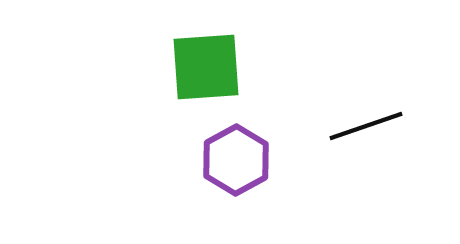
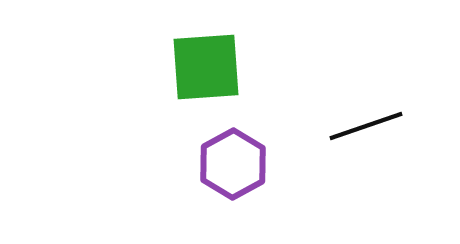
purple hexagon: moved 3 px left, 4 px down
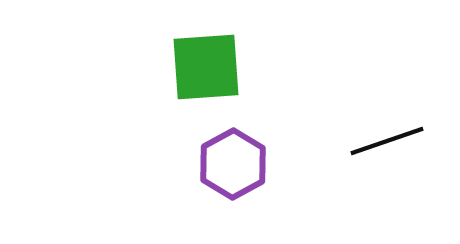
black line: moved 21 px right, 15 px down
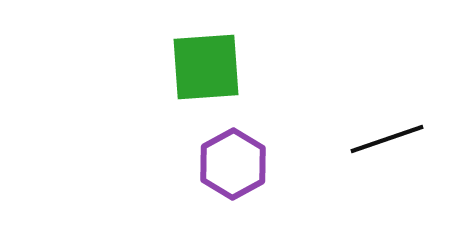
black line: moved 2 px up
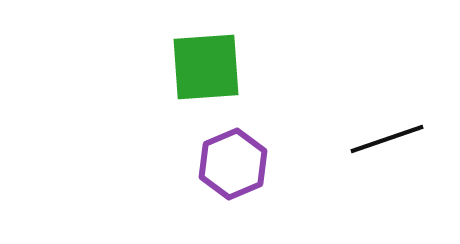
purple hexagon: rotated 6 degrees clockwise
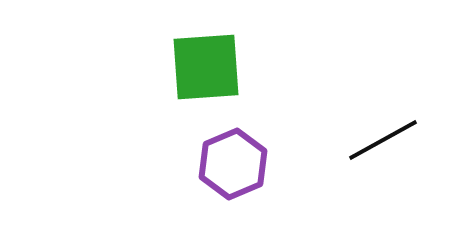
black line: moved 4 px left, 1 px down; rotated 10 degrees counterclockwise
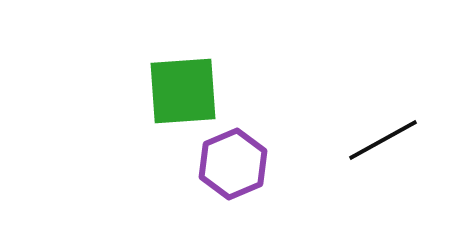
green square: moved 23 px left, 24 px down
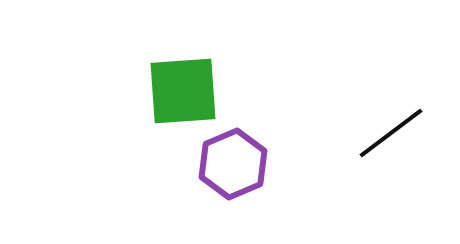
black line: moved 8 px right, 7 px up; rotated 8 degrees counterclockwise
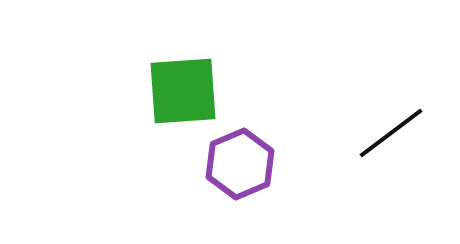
purple hexagon: moved 7 px right
